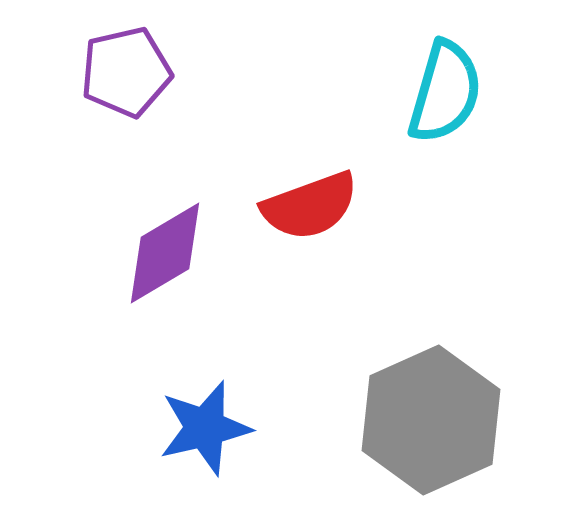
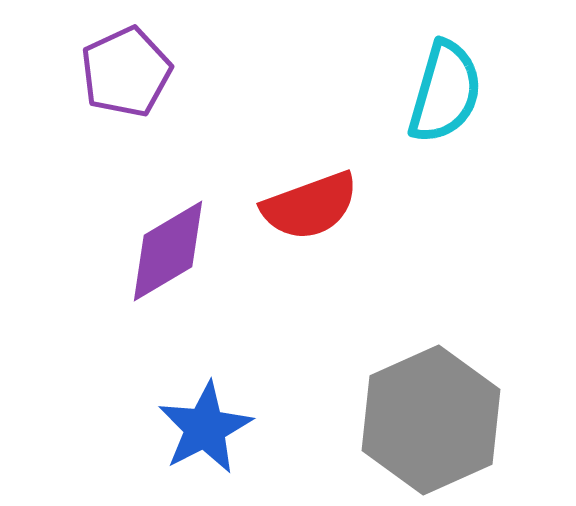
purple pentagon: rotated 12 degrees counterclockwise
purple diamond: moved 3 px right, 2 px up
blue star: rotated 14 degrees counterclockwise
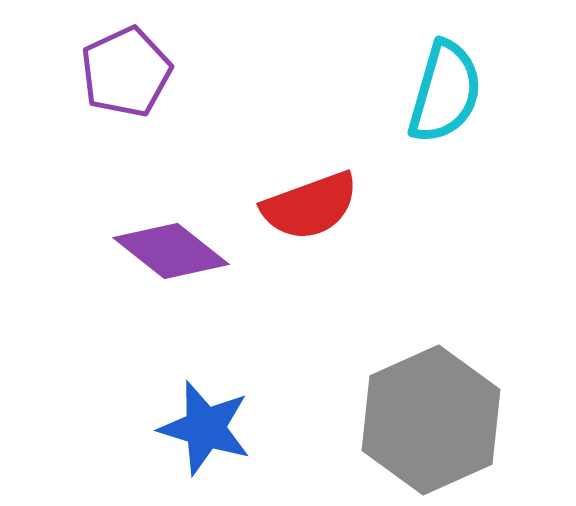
purple diamond: moved 3 px right; rotated 69 degrees clockwise
blue star: rotated 28 degrees counterclockwise
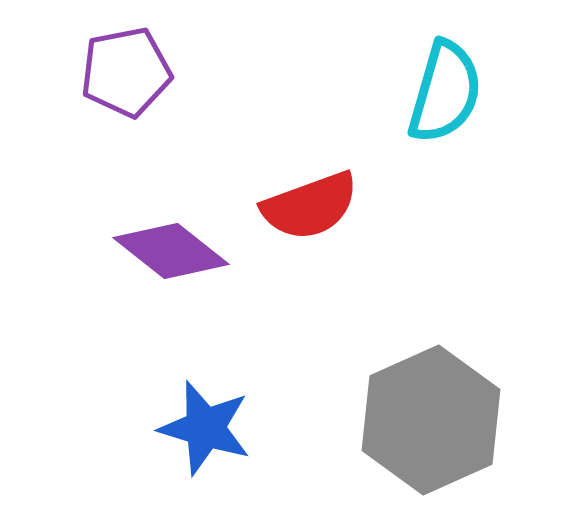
purple pentagon: rotated 14 degrees clockwise
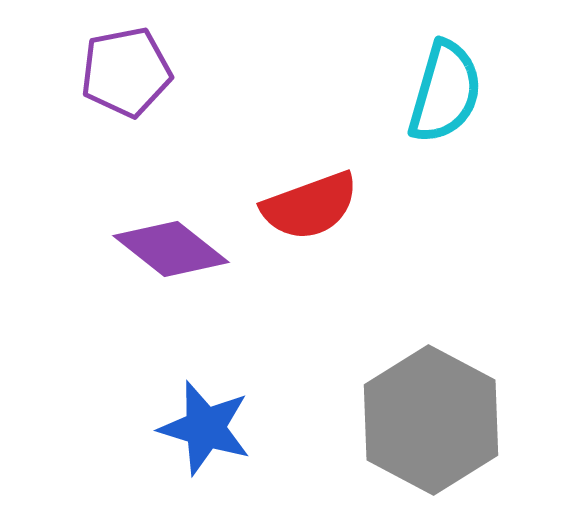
purple diamond: moved 2 px up
gray hexagon: rotated 8 degrees counterclockwise
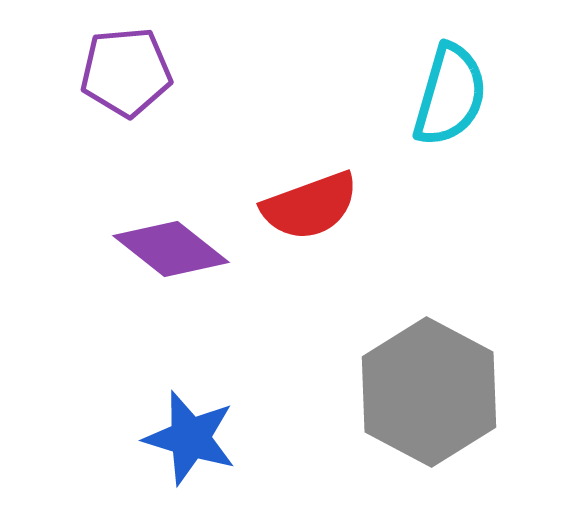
purple pentagon: rotated 6 degrees clockwise
cyan semicircle: moved 5 px right, 3 px down
gray hexagon: moved 2 px left, 28 px up
blue star: moved 15 px left, 10 px down
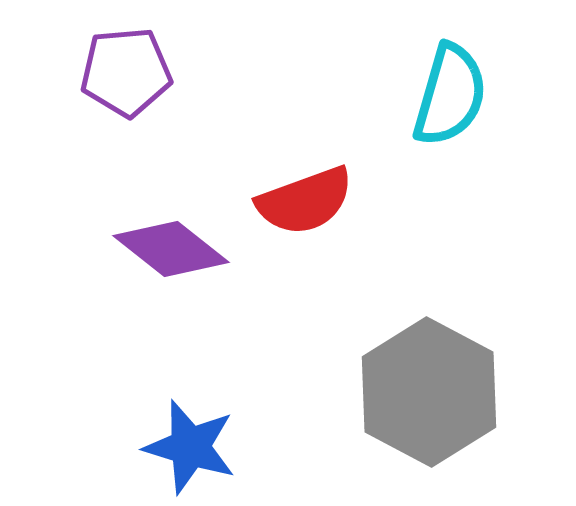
red semicircle: moved 5 px left, 5 px up
blue star: moved 9 px down
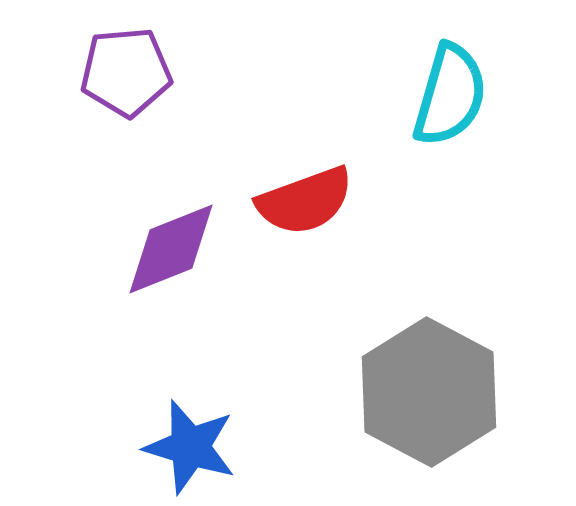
purple diamond: rotated 60 degrees counterclockwise
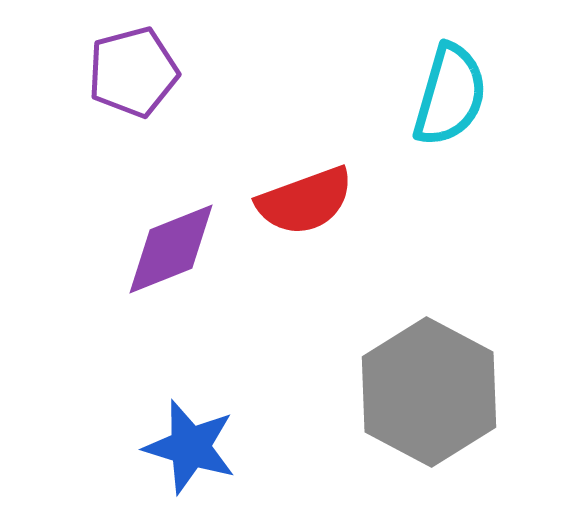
purple pentagon: moved 7 px right; rotated 10 degrees counterclockwise
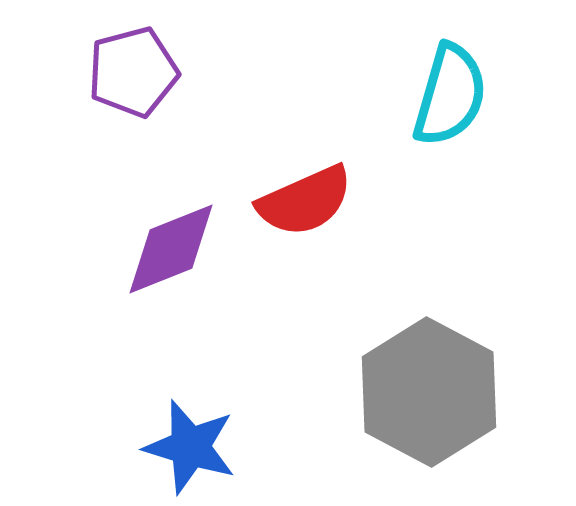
red semicircle: rotated 4 degrees counterclockwise
